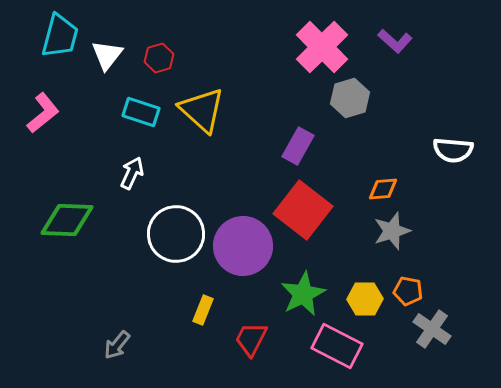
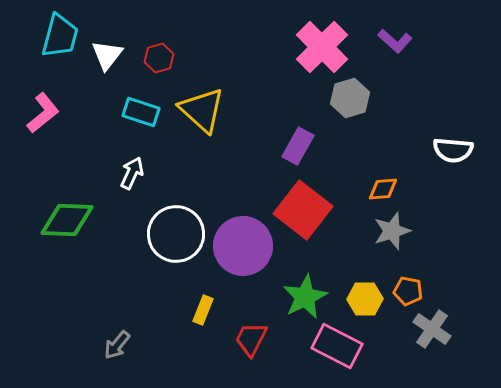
green star: moved 2 px right, 3 px down
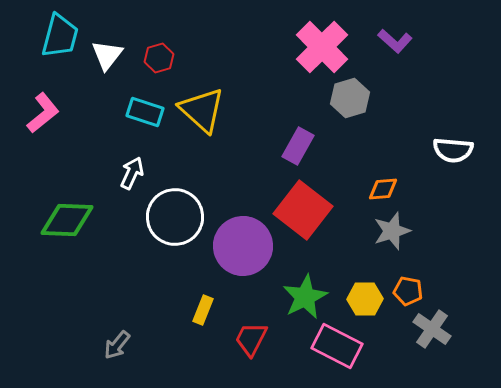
cyan rectangle: moved 4 px right
white circle: moved 1 px left, 17 px up
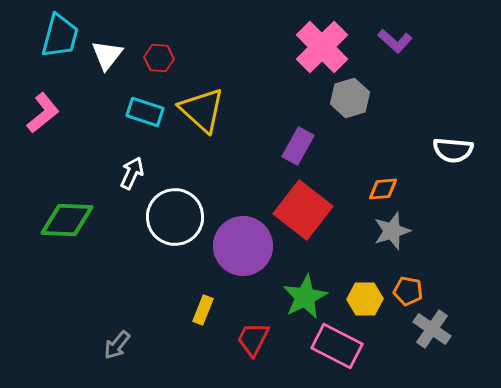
red hexagon: rotated 20 degrees clockwise
red trapezoid: moved 2 px right
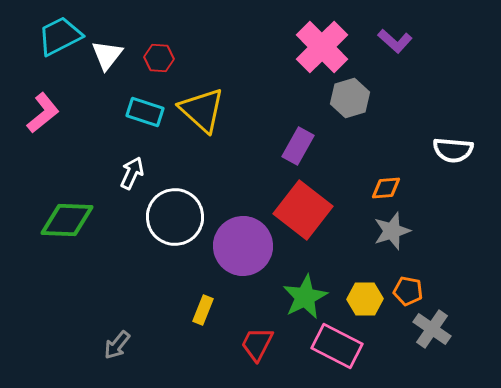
cyan trapezoid: rotated 132 degrees counterclockwise
orange diamond: moved 3 px right, 1 px up
red trapezoid: moved 4 px right, 5 px down
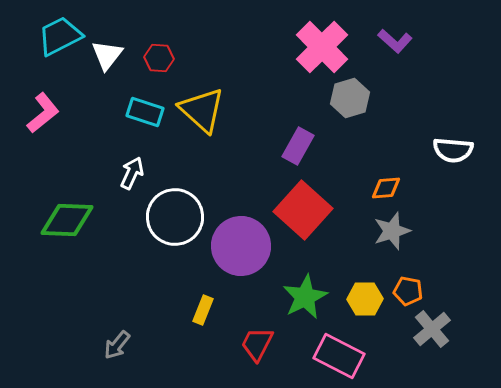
red square: rotated 4 degrees clockwise
purple circle: moved 2 px left
gray cross: rotated 15 degrees clockwise
pink rectangle: moved 2 px right, 10 px down
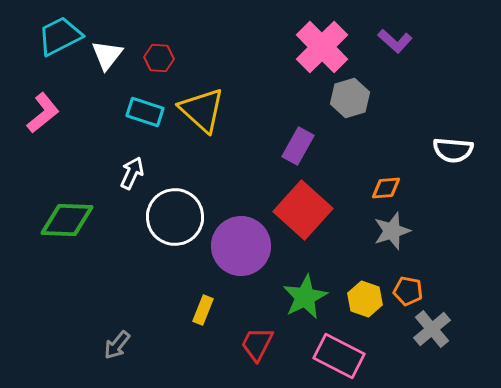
yellow hexagon: rotated 20 degrees clockwise
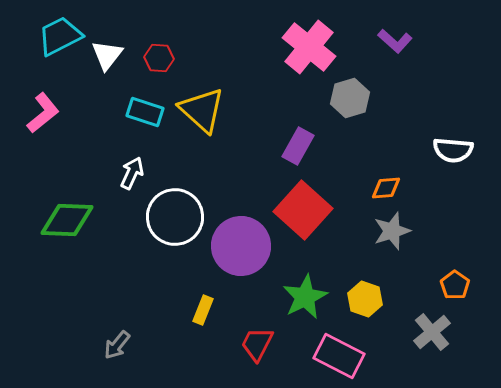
pink cross: moved 13 px left; rotated 6 degrees counterclockwise
orange pentagon: moved 47 px right, 6 px up; rotated 24 degrees clockwise
gray cross: moved 3 px down
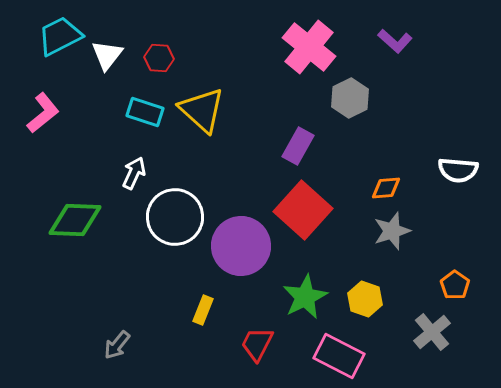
gray hexagon: rotated 9 degrees counterclockwise
white semicircle: moved 5 px right, 20 px down
white arrow: moved 2 px right
green diamond: moved 8 px right
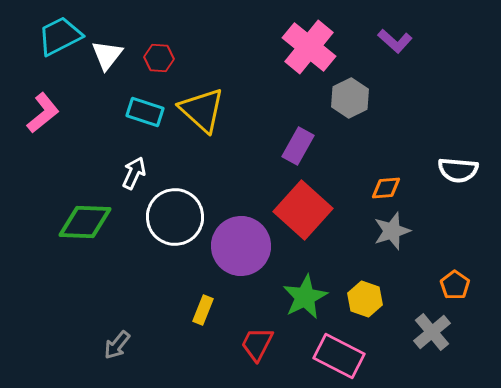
green diamond: moved 10 px right, 2 px down
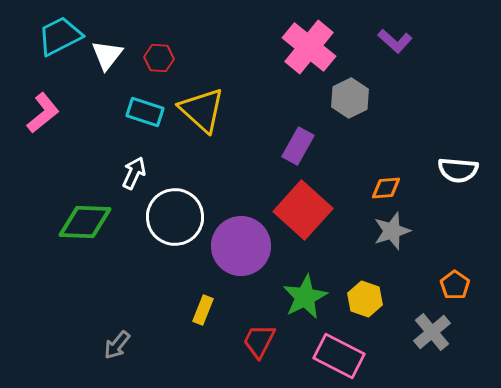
red trapezoid: moved 2 px right, 3 px up
